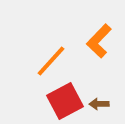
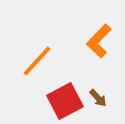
orange line: moved 14 px left
brown arrow: moved 1 px left, 6 px up; rotated 132 degrees counterclockwise
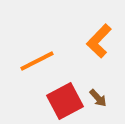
orange line: rotated 21 degrees clockwise
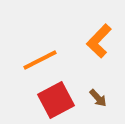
orange line: moved 3 px right, 1 px up
red square: moved 9 px left, 1 px up
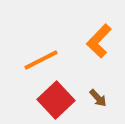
orange line: moved 1 px right
red square: rotated 15 degrees counterclockwise
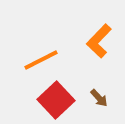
brown arrow: moved 1 px right
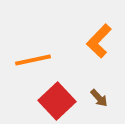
orange line: moved 8 px left; rotated 15 degrees clockwise
red square: moved 1 px right, 1 px down
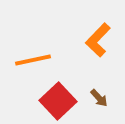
orange L-shape: moved 1 px left, 1 px up
red square: moved 1 px right
